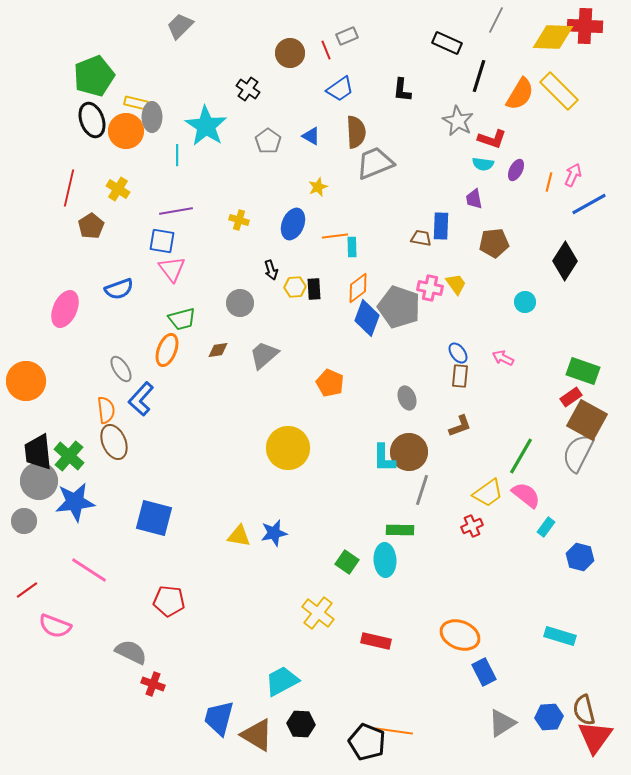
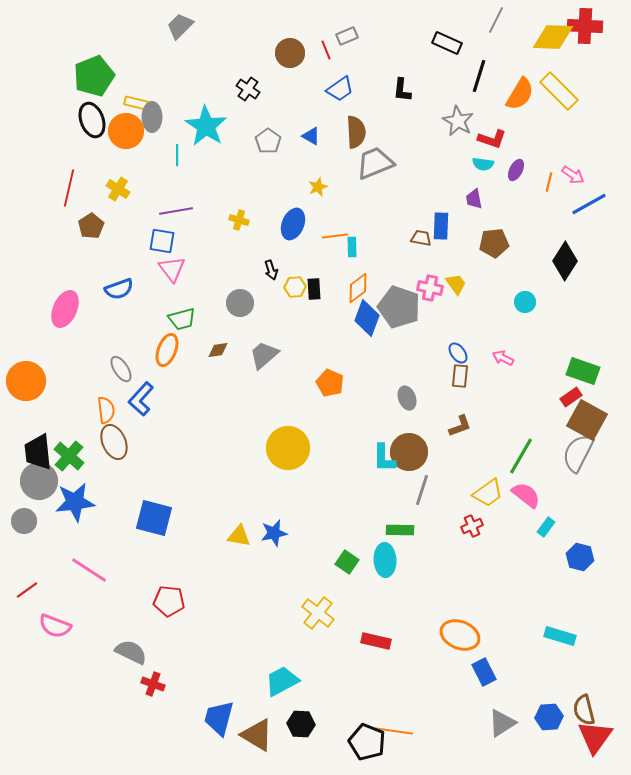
pink arrow at (573, 175): rotated 100 degrees clockwise
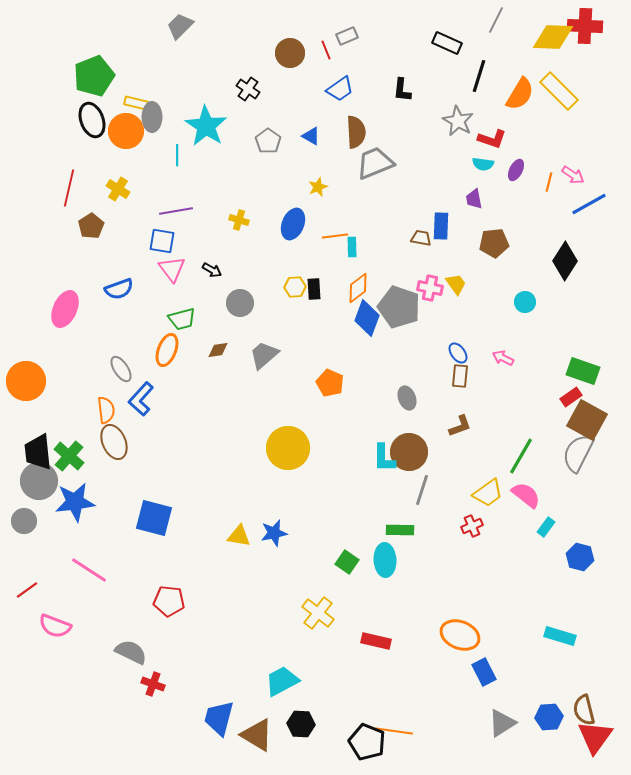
black arrow at (271, 270): moved 59 px left; rotated 42 degrees counterclockwise
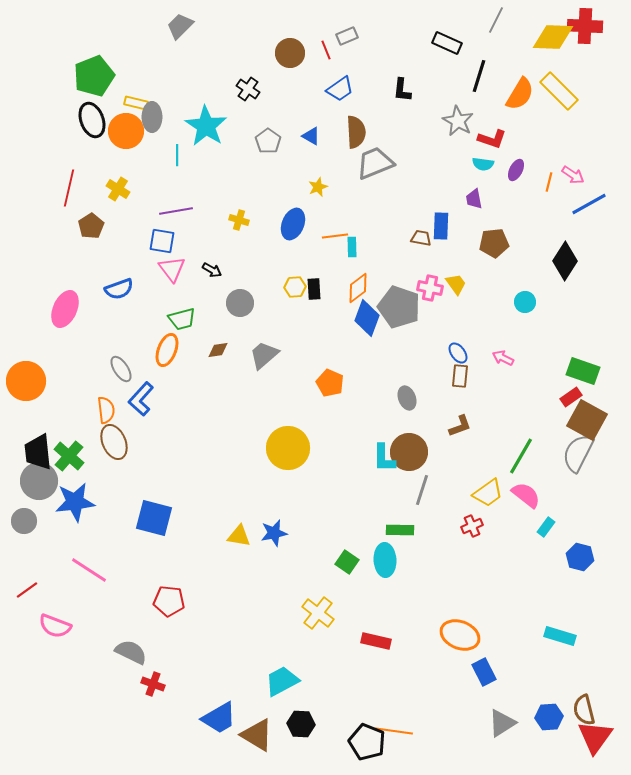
blue trapezoid at (219, 718): rotated 135 degrees counterclockwise
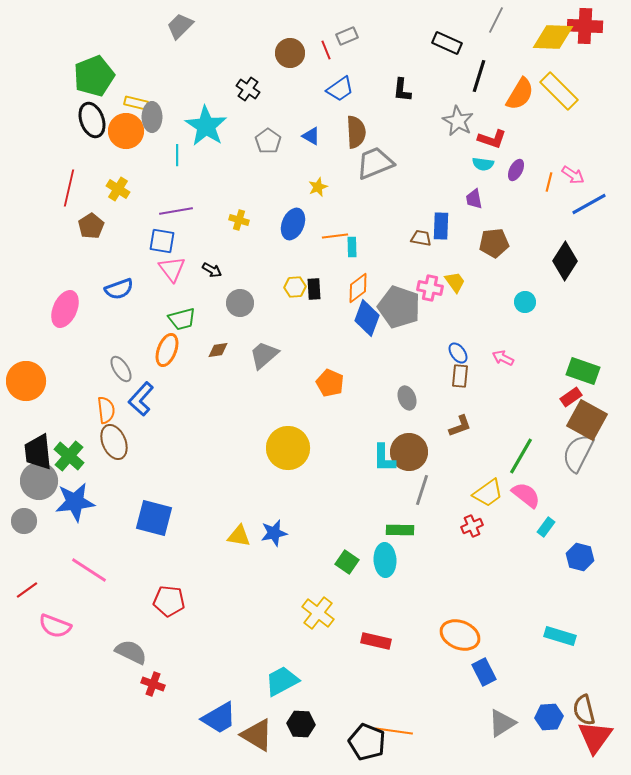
yellow trapezoid at (456, 284): moved 1 px left, 2 px up
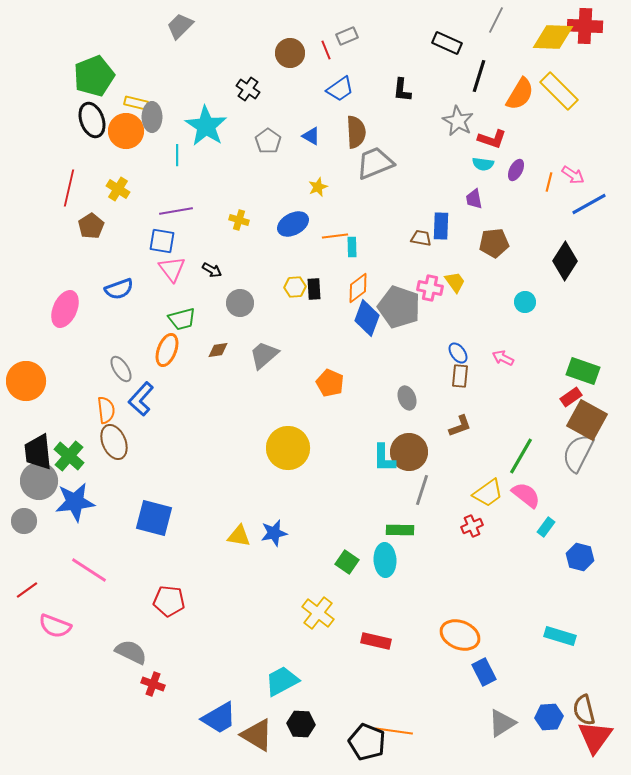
blue ellipse at (293, 224): rotated 40 degrees clockwise
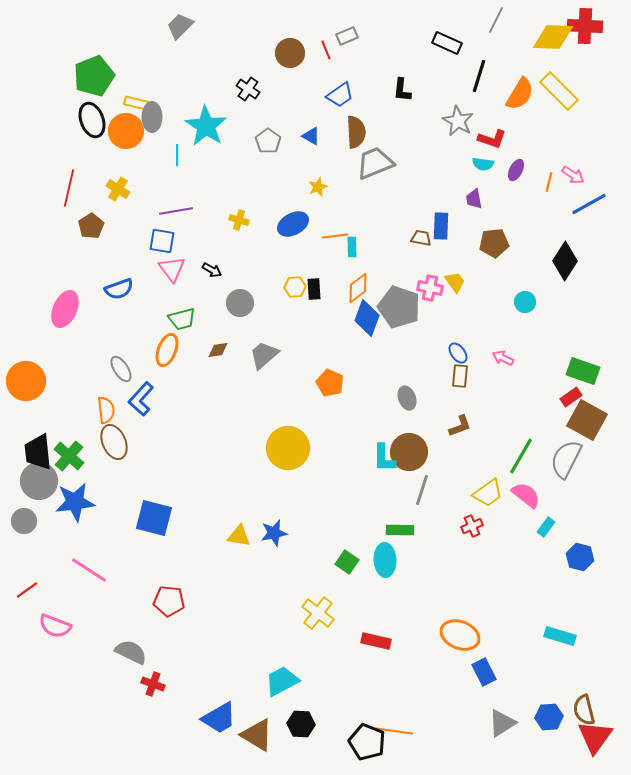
blue trapezoid at (340, 89): moved 6 px down
gray semicircle at (578, 453): moved 12 px left, 6 px down
